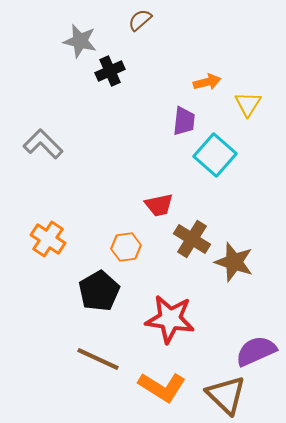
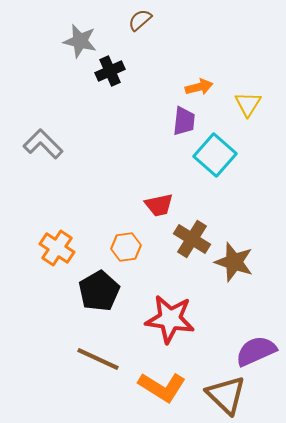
orange arrow: moved 8 px left, 5 px down
orange cross: moved 9 px right, 9 px down
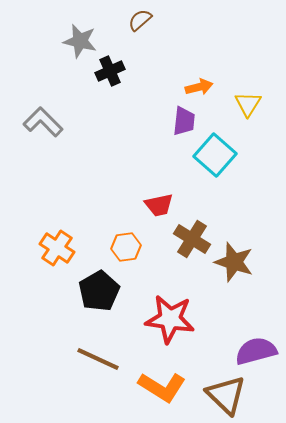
gray L-shape: moved 22 px up
purple semicircle: rotated 9 degrees clockwise
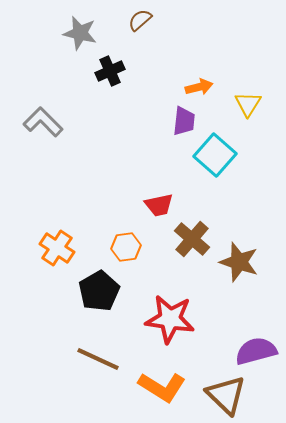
gray star: moved 8 px up
brown cross: rotated 9 degrees clockwise
brown star: moved 5 px right
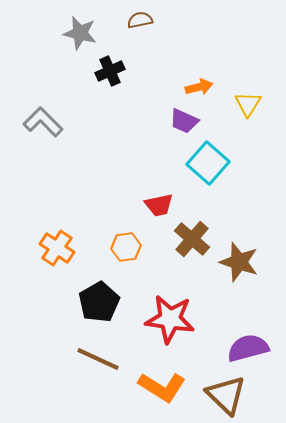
brown semicircle: rotated 30 degrees clockwise
purple trapezoid: rotated 108 degrees clockwise
cyan square: moved 7 px left, 8 px down
black pentagon: moved 11 px down
purple semicircle: moved 8 px left, 3 px up
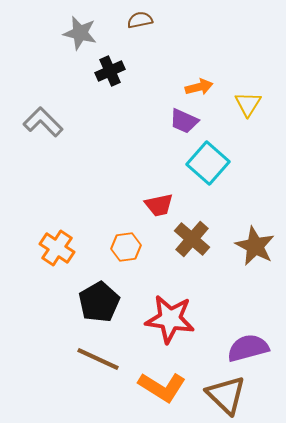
brown star: moved 16 px right, 16 px up; rotated 9 degrees clockwise
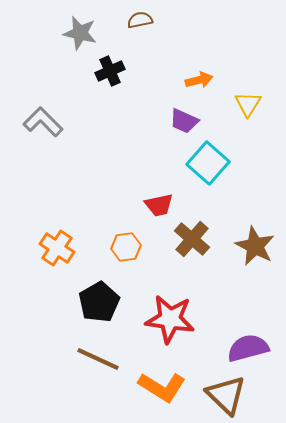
orange arrow: moved 7 px up
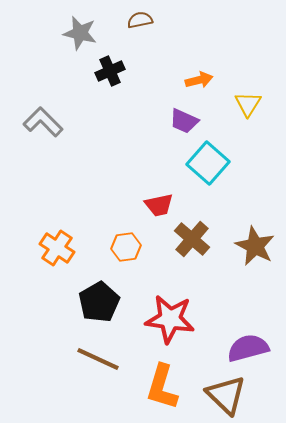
orange L-shape: rotated 75 degrees clockwise
